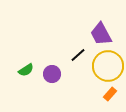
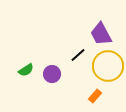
orange rectangle: moved 15 px left, 2 px down
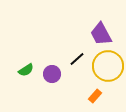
black line: moved 1 px left, 4 px down
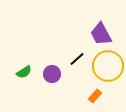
green semicircle: moved 2 px left, 2 px down
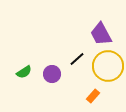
orange rectangle: moved 2 px left
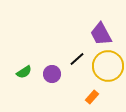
orange rectangle: moved 1 px left, 1 px down
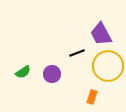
black line: moved 6 px up; rotated 21 degrees clockwise
green semicircle: moved 1 px left
orange rectangle: rotated 24 degrees counterclockwise
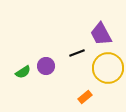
yellow circle: moved 2 px down
purple circle: moved 6 px left, 8 px up
orange rectangle: moved 7 px left; rotated 32 degrees clockwise
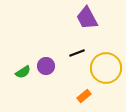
purple trapezoid: moved 14 px left, 16 px up
yellow circle: moved 2 px left
orange rectangle: moved 1 px left, 1 px up
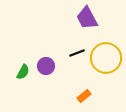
yellow circle: moved 10 px up
green semicircle: rotated 28 degrees counterclockwise
